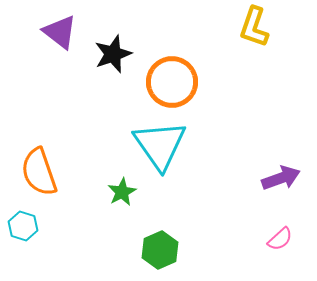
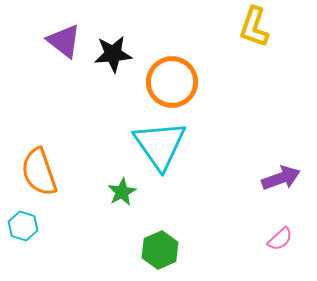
purple triangle: moved 4 px right, 9 px down
black star: rotated 15 degrees clockwise
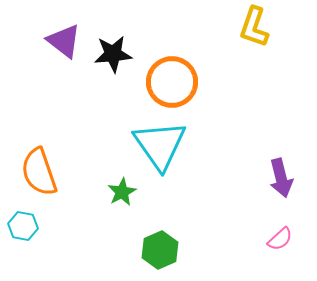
purple arrow: rotated 96 degrees clockwise
cyan hexagon: rotated 8 degrees counterclockwise
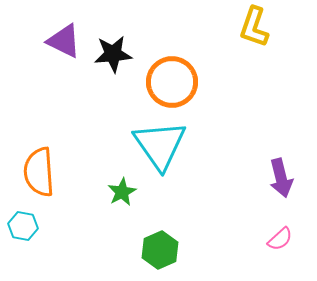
purple triangle: rotated 12 degrees counterclockwise
orange semicircle: rotated 15 degrees clockwise
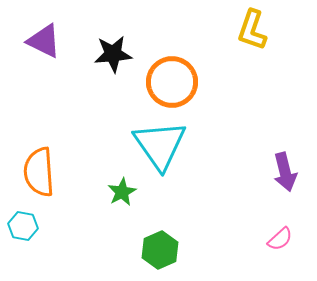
yellow L-shape: moved 2 px left, 3 px down
purple triangle: moved 20 px left
purple arrow: moved 4 px right, 6 px up
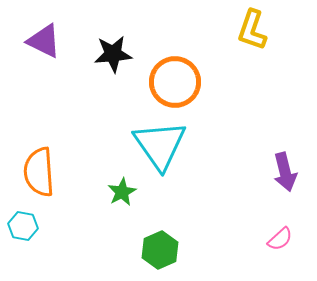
orange circle: moved 3 px right
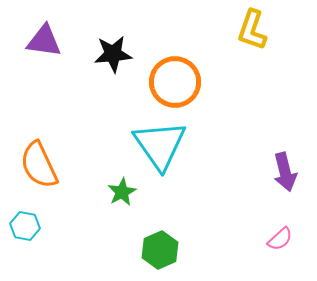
purple triangle: rotated 18 degrees counterclockwise
orange semicircle: moved 7 px up; rotated 21 degrees counterclockwise
cyan hexagon: moved 2 px right
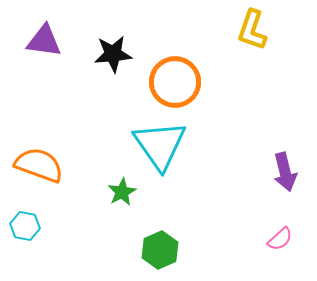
orange semicircle: rotated 135 degrees clockwise
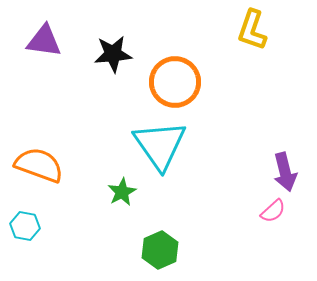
pink semicircle: moved 7 px left, 28 px up
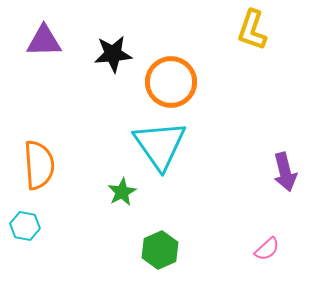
purple triangle: rotated 9 degrees counterclockwise
orange circle: moved 4 px left
orange semicircle: rotated 66 degrees clockwise
pink semicircle: moved 6 px left, 38 px down
